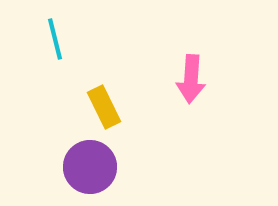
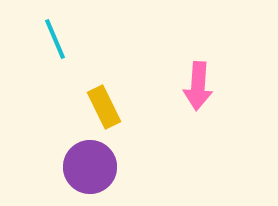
cyan line: rotated 9 degrees counterclockwise
pink arrow: moved 7 px right, 7 px down
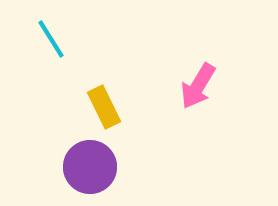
cyan line: moved 4 px left; rotated 9 degrees counterclockwise
pink arrow: rotated 27 degrees clockwise
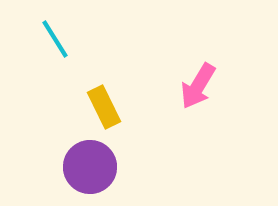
cyan line: moved 4 px right
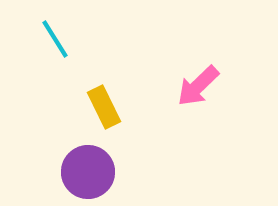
pink arrow: rotated 15 degrees clockwise
purple circle: moved 2 px left, 5 px down
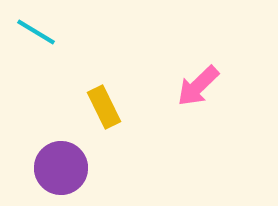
cyan line: moved 19 px left, 7 px up; rotated 27 degrees counterclockwise
purple circle: moved 27 px left, 4 px up
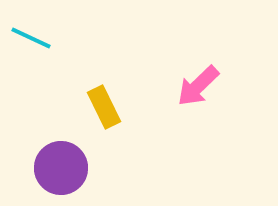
cyan line: moved 5 px left, 6 px down; rotated 6 degrees counterclockwise
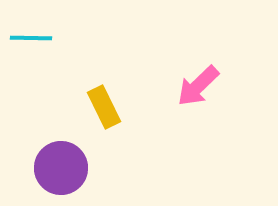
cyan line: rotated 24 degrees counterclockwise
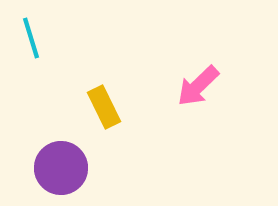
cyan line: rotated 72 degrees clockwise
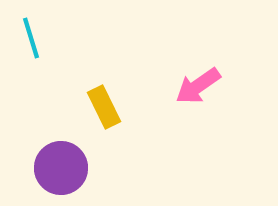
pink arrow: rotated 9 degrees clockwise
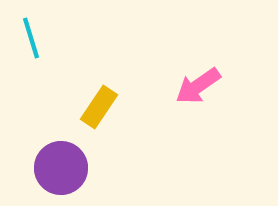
yellow rectangle: moved 5 px left; rotated 60 degrees clockwise
